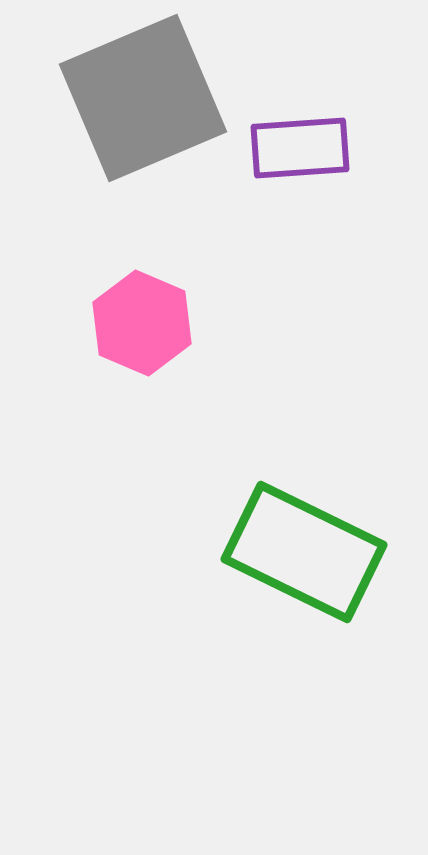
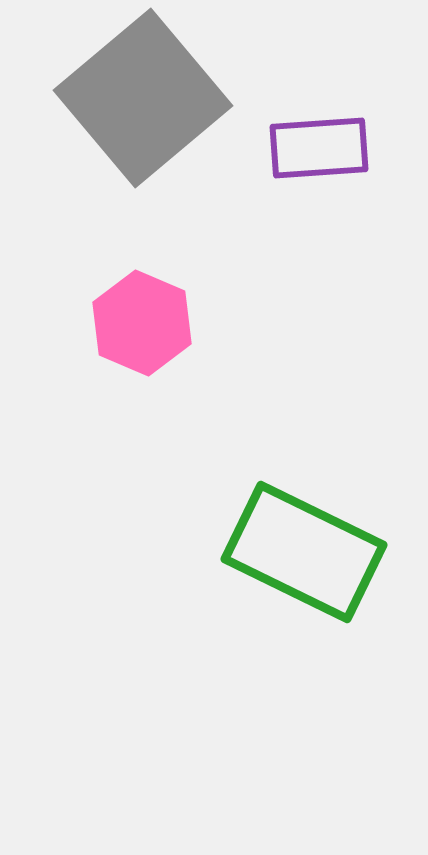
gray square: rotated 17 degrees counterclockwise
purple rectangle: moved 19 px right
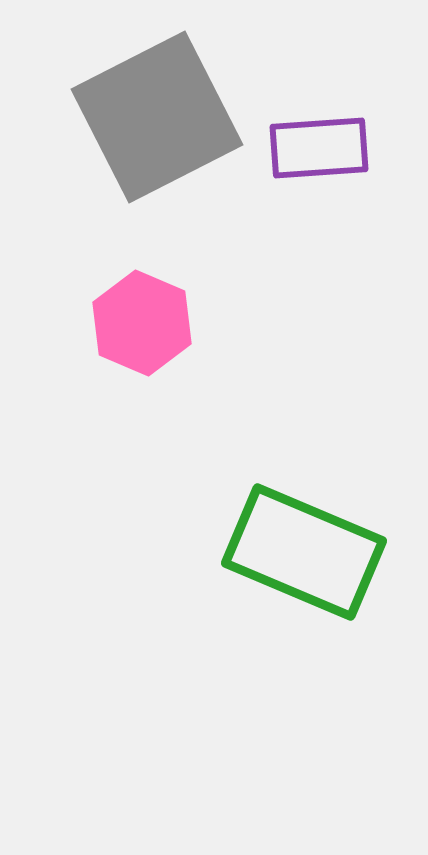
gray square: moved 14 px right, 19 px down; rotated 13 degrees clockwise
green rectangle: rotated 3 degrees counterclockwise
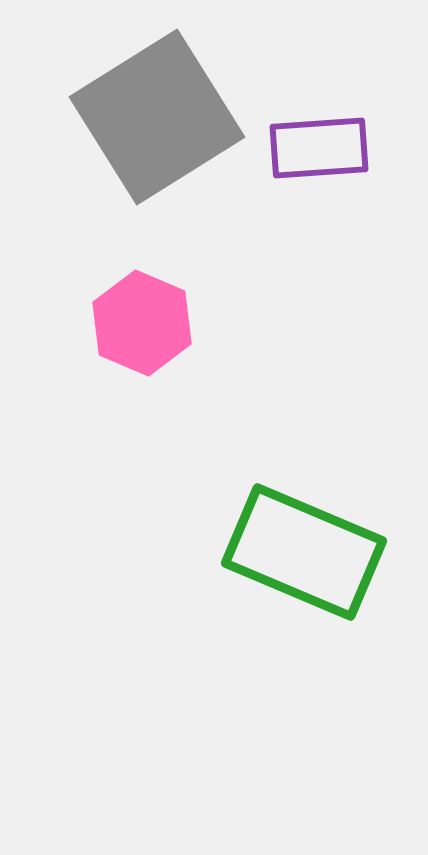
gray square: rotated 5 degrees counterclockwise
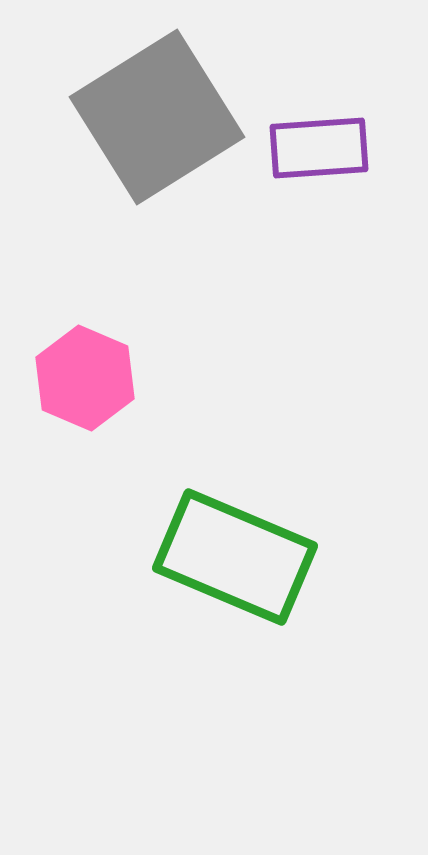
pink hexagon: moved 57 px left, 55 px down
green rectangle: moved 69 px left, 5 px down
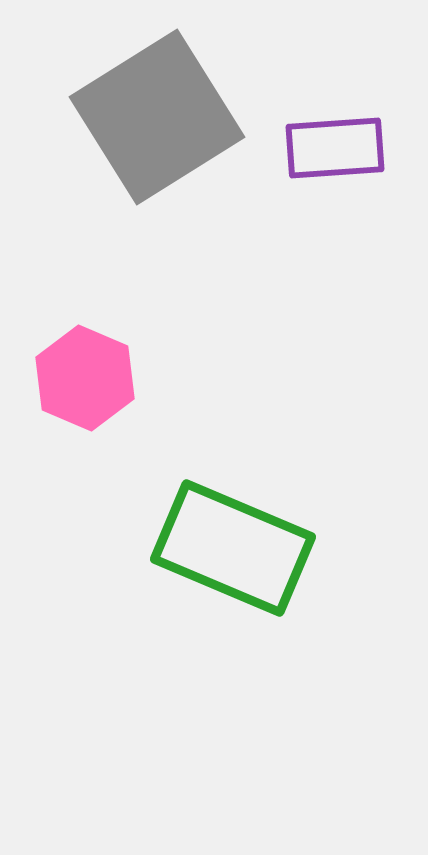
purple rectangle: moved 16 px right
green rectangle: moved 2 px left, 9 px up
